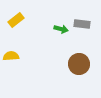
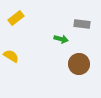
yellow rectangle: moved 2 px up
green arrow: moved 10 px down
yellow semicircle: rotated 35 degrees clockwise
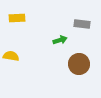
yellow rectangle: moved 1 px right; rotated 35 degrees clockwise
green arrow: moved 1 px left, 1 px down; rotated 32 degrees counterclockwise
yellow semicircle: rotated 21 degrees counterclockwise
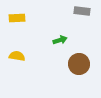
gray rectangle: moved 13 px up
yellow semicircle: moved 6 px right
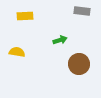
yellow rectangle: moved 8 px right, 2 px up
yellow semicircle: moved 4 px up
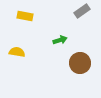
gray rectangle: rotated 42 degrees counterclockwise
yellow rectangle: rotated 14 degrees clockwise
brown circle: moved 1 px right, 1 px up
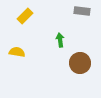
gray rectangle: rotated 42 degrees clockwise
yellow rectangle: rotated 56 degrees counterclockwise
green arrow: rotated 80 degrees counterclockwise
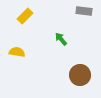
gray rectangle: moved 2 px right
green arrow: moved 1 px right, 1 px up; rotated 32 degrees counterclockwise
brown circle: moved 12 px down
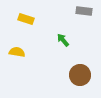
yellow rectangle: moved 1 px right, 3 px down; rotated 63 degrees clockwise
green arrow: moved 2 px right, 1 px down
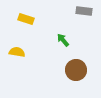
brown circle: moved 4 px left, 5 px up
